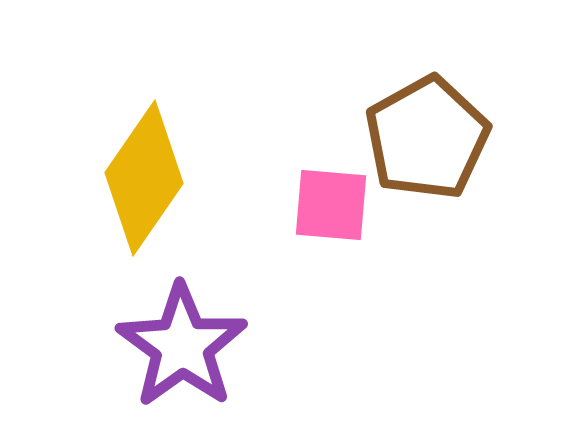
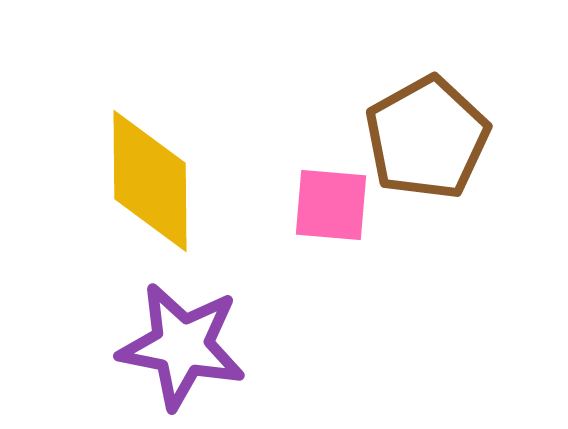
yellow diamond: moved 6 px right, 3 px down; rotated 35 degrees counterclockwise
purple star: rotated 25 degrees counterclockwise
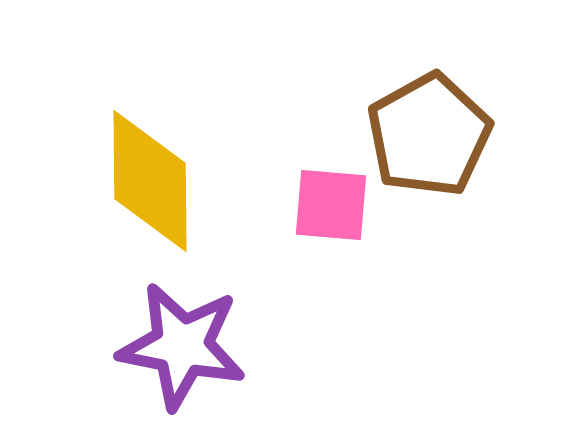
brown pentagon: moved 2 px right, 3 px up
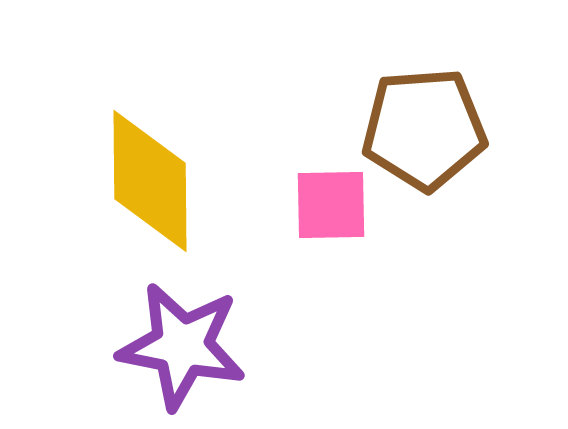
brown pentagon: moved 5 px left, 6 px up; rotated 25 degrees clockwise
pink square: rotated 6 degrees counterclockwise
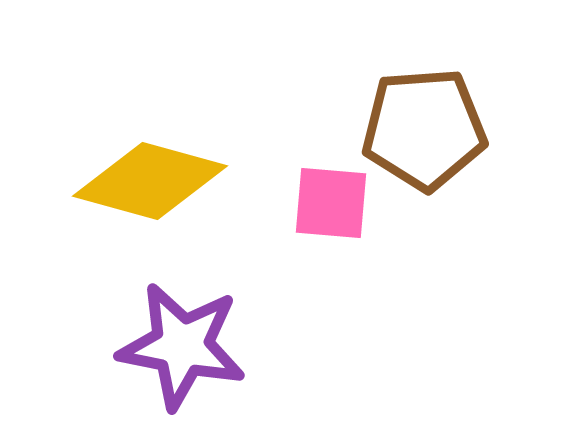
yellow diamond: rotated 74 degrees counterclockwise
pink square: moved 2 px up; rotated 6 degrees clockwise
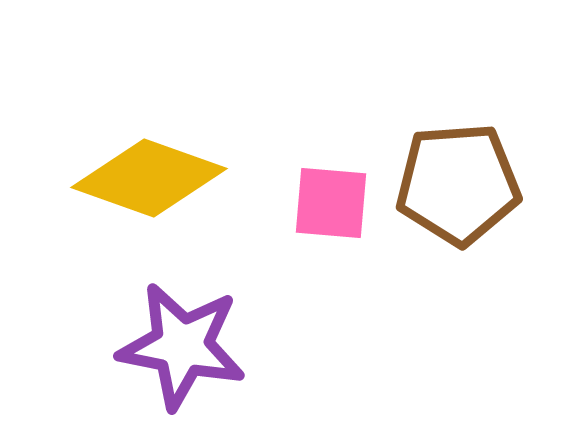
brown pentagon: moved 34 px right, 55 px down
yellow diamond: moved 1 px left, 3 px up; rotated 4 degrees clockwise
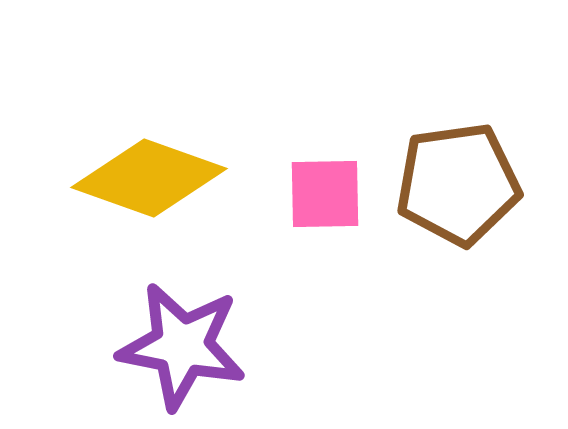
brown pentagon: rotated 4 degrees counterclockwise
pink square: moved 6 px left, 9 px up; rotated 6 degrees counterclockwise
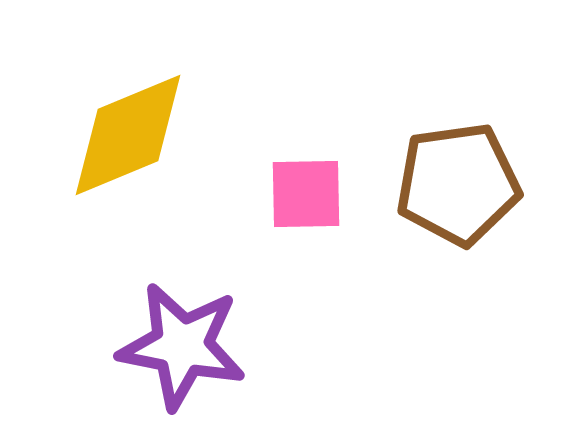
yellow diamond: moved 21 px left, 43 px up; rotated 42 degrees counterclockwise
pink square: moved 19 px left
